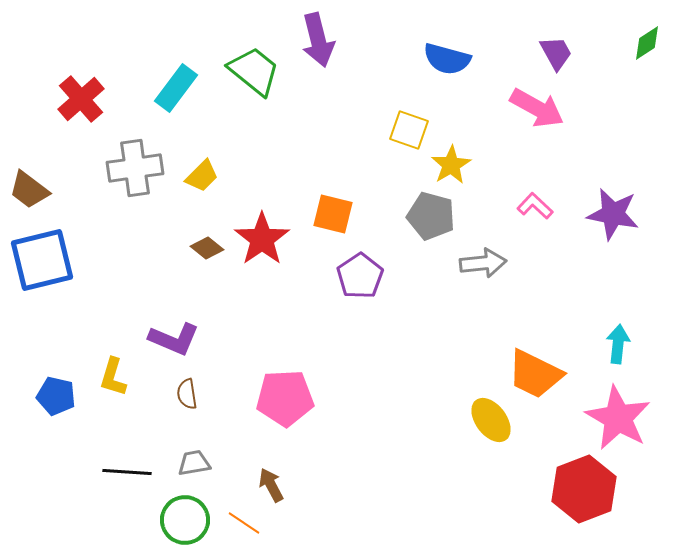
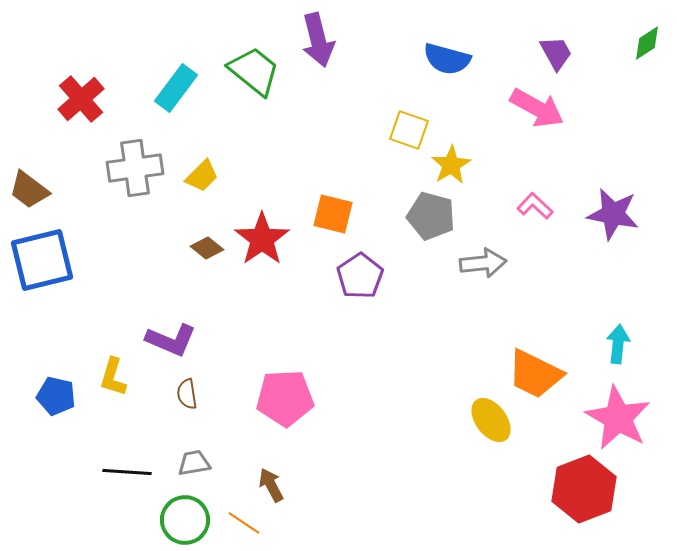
purple L-shape: moved 3 px left, 1 px down
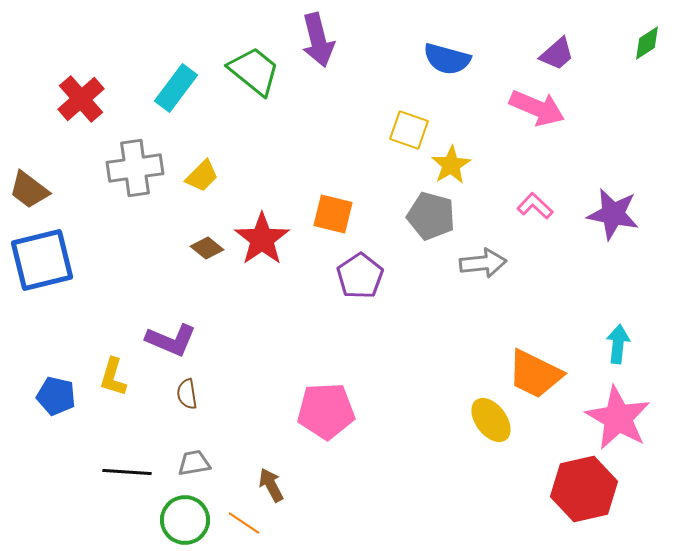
purple trapezoid: moved 1 px right, 1 px down; rotated 78 degrees clockwise
pink arrow: rotated 6 degrees counterclockwise
pink pentagon: moved 41 px right, 13 px down
red hexagon: rotated 8 degrees clockwise
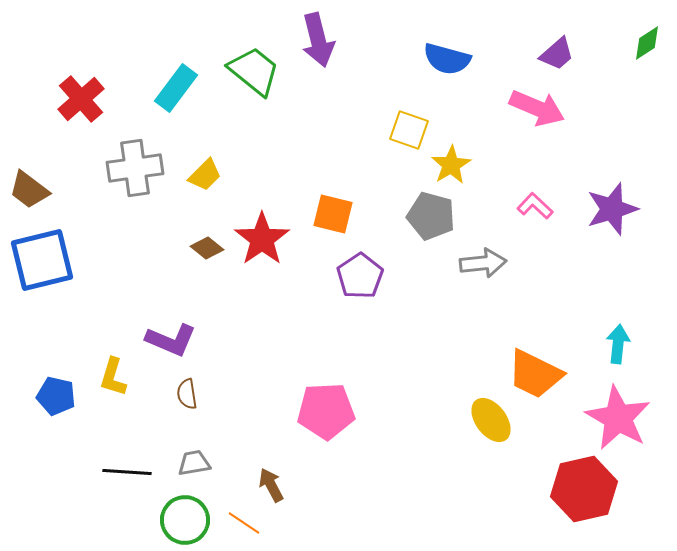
yellow trapezoid: moved 3 px right, 1 px up
purple star: moved 1 px left, 5 px up; rotated 28 degrees counterclockwise
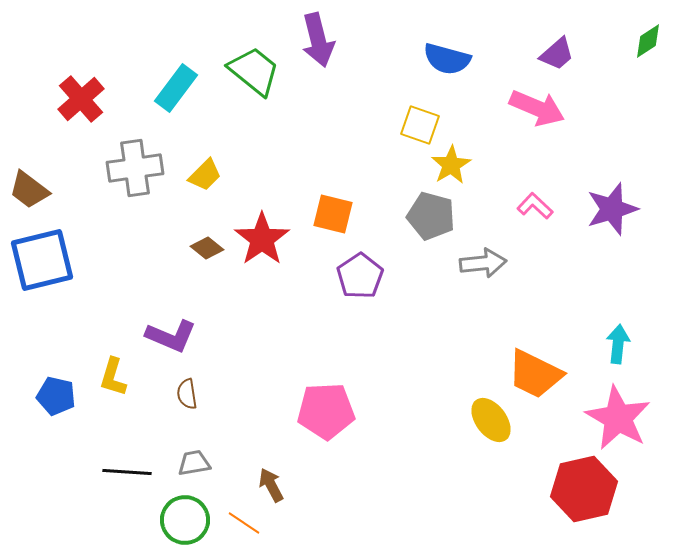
green diamond: moved 1 px right, 2 px up
yellow square: moved 11 px right, 5 px up
purple L-shape: moved 4 px up
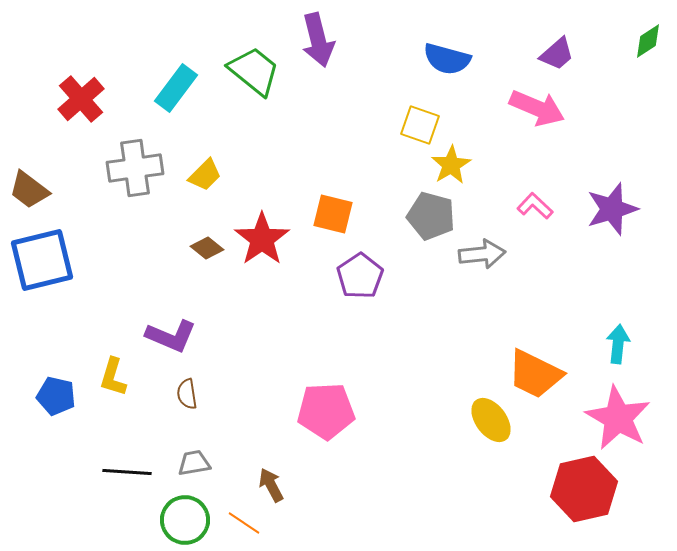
gray arrow: moved 1 px left, 9 px up
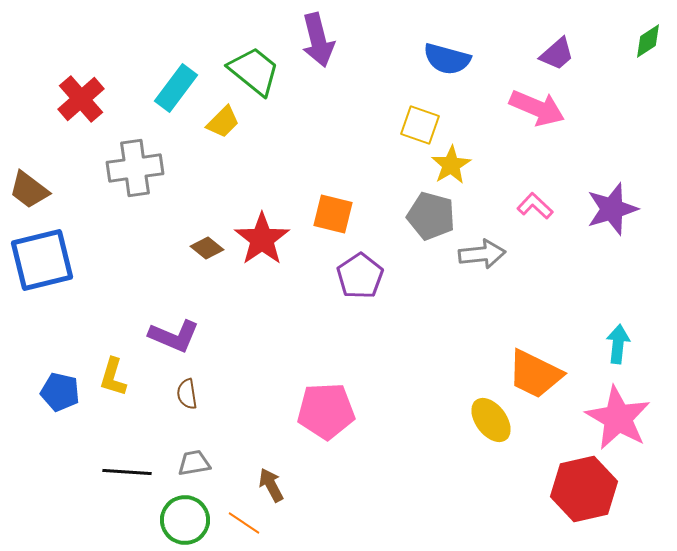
yellow trapezoid: moved 18 px right, 53 px up
purple L-shape: moved 3 px right
blue pentagon: moved 4 px right, 4 px up
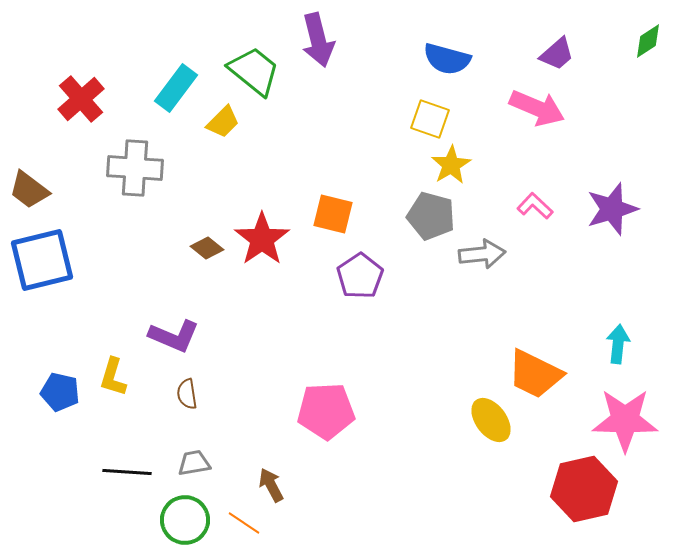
yellow square: moved 10 px right, 6 px up
gray cross: rotated 12 degrees clockwise
pink star: moved 7 px right, 2 px down; rotated 28 degrees counterclockwise
